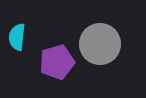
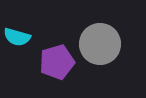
cyan semicircle: rotated 80 degrees counterclockwise
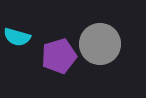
purple pentagon: moved 2 px right, 6 px up
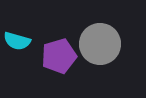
cyan semicircle: moved 4 px down
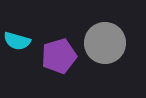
gray circle: moved 5 px right, 1 px up
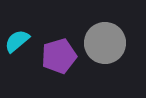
cyan semicircle: rotated 124 degrees clockwise
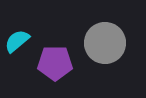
purple pentagon: moved 4 px left, 7 px down; rotated 16 degrees clockwise
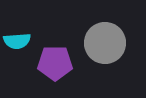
cyan semicircle: rotated 144 degrees counterclockwise
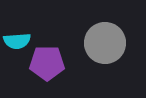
purple pentagon: moved 8 px left
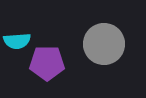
gray circle: moved 1 px left, 1 px down
